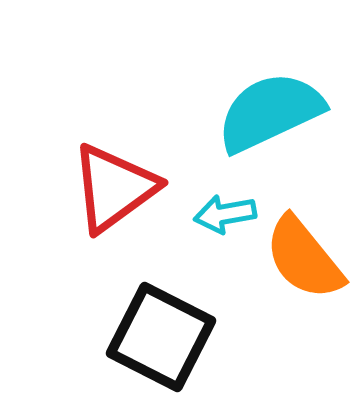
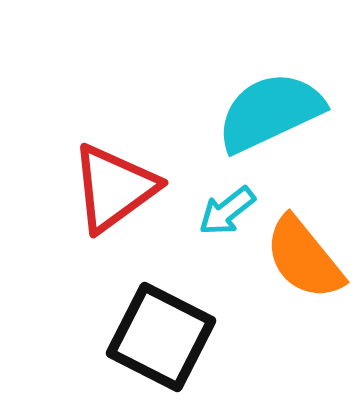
cyan arrow: moved 2 px right, 3 px up; rotated 28 degrees counterclockwise
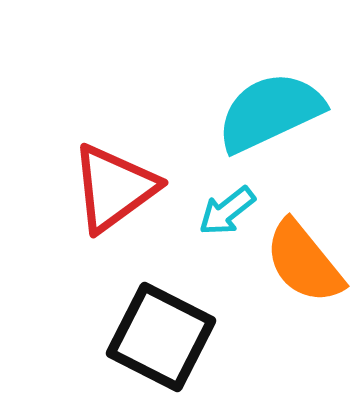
orange semicircle: moved 4 px down
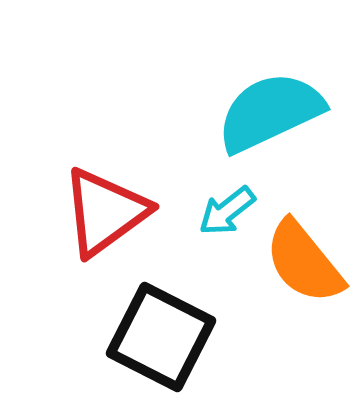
red triangle: moved 9 px left, 24 px down
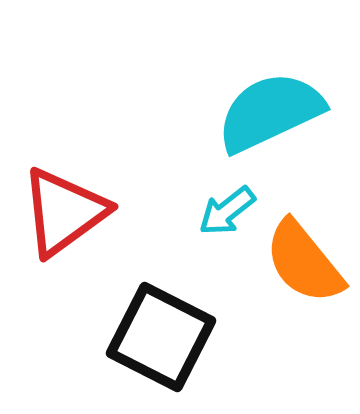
red triangle: moved 41 px left
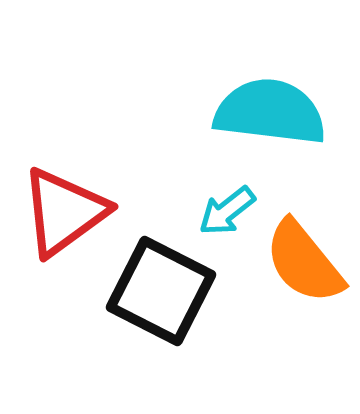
cyan semicircle: rotated 32 degrees clockwise
black square: moved 46 px up
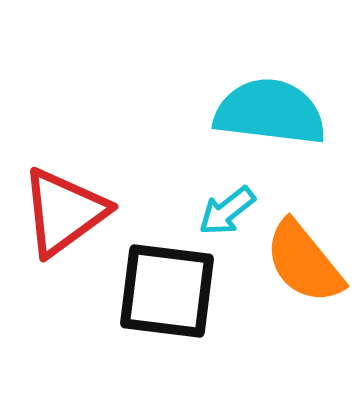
black square: moved 6 px right; rotated 20 degrees counterclockwise
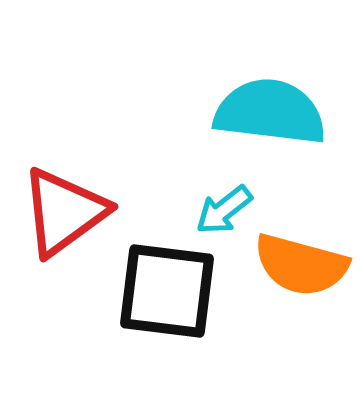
cyan arrow: moved 3 px left, 1 px up
orange semicircle: moved 3 px left, 3 px down; rotated 36 degrees counterclockwise
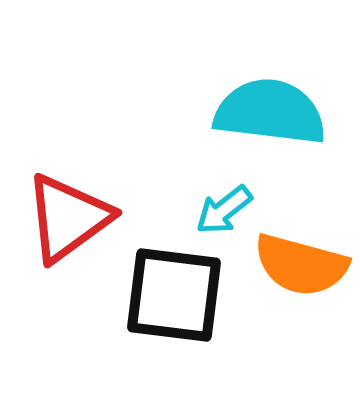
red triangle: moved 4 px right, 6 px down
black square: moved 7 px right, 4 px down
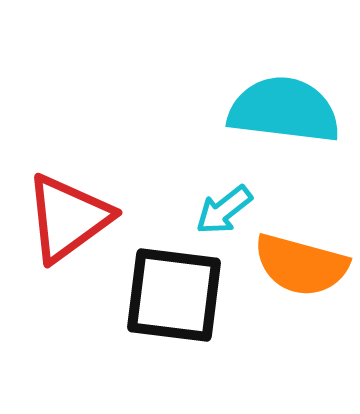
cyan semicircle: moved 14 px right, 2 px up
